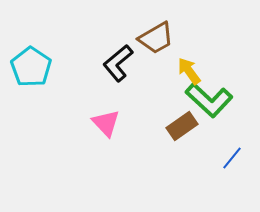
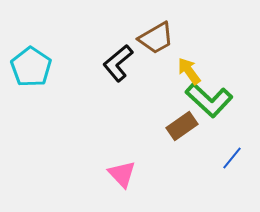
pink triangle: moved 16 px right, 51 px down
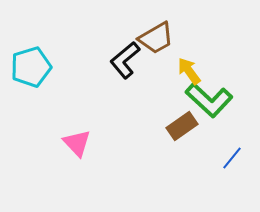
black L-shape: moved 7 px right, 3 px up
cyan pentagon: rotated 21 degrees clockwise
pink triangle: moved 45 px left, 31 px up
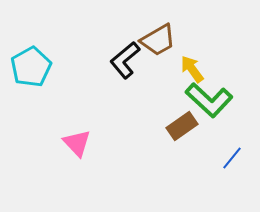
brown trapezoid: moved 2 px right, 2 px down
cyan pentagon: rotated 12 degrees counterclockwise
yellow arrow: moved 3 px right, 2 px up
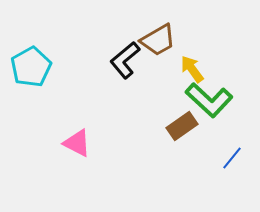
pink triangle: rotated 20 degrees counterclockwise
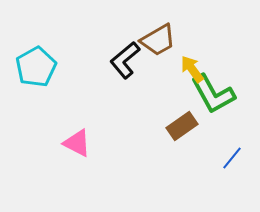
cyan pentagon: moved 5 px right
green L-shape: moved 4 px right, 6 px up; rotated 18 degrees clockwise
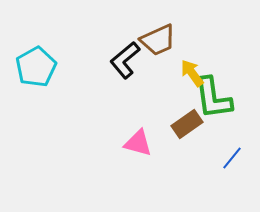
brown trapezoid: rotated 6 degrees clockwise
yellow arrow: moved 4 px down
green L-shape: moved 4 px down; rotated 21 degrees clockwise
brown rectangle: moved 5 px right, 2 px up
pink triangle: moved 61 px right; rotated 12 degrees counterclockwise
